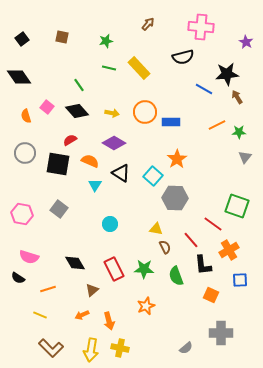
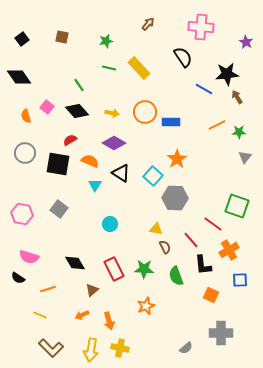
black semicircle at (183, 57): rotated 110 degrees counterclockwise
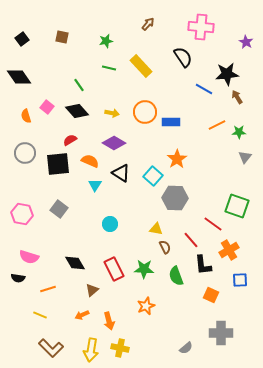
yellow rectangle at (139, 68): moved 2 px right, 2 px up
black square at (58, 164): rotated 15 degrees counterclockwise
black semicircle at (18, 278): rotated 24 degrees counterclockwise
